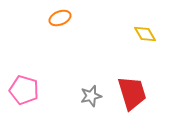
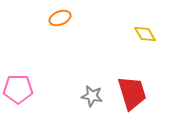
pink pentagon: moved 6 px left, 1 px up; rotated 16 degrees counterclockwise
gray star: moved 1 px right; rotated 25 degrees clockwise
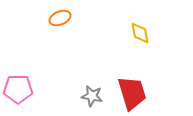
yellow diamond: moved 5 px left, 1 px up; rotated 20 degrees clockwise
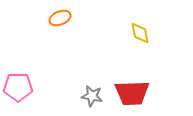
pink pentagon: moved 2 px up
red trapezoid: rotated 105 degrees clockwise
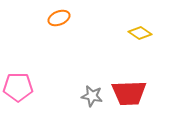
orange ellipse: moved 1 px left
yellow diamond: rotated 45 degrees counterclockwise
red trapezoid: moved 3 px left
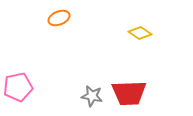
pink pentagon: rotated 12 degrees counterclockwise
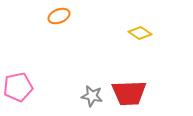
orange ellipse: moved 2 px up
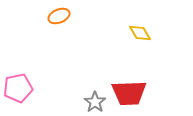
yellow diamond: rotated 25 degrees clockwise
pink pentagon: moved 1 px down
gray star: moved 3 px right, 6 px down; rotated 25 degrees clockwise
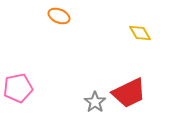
orange ellipse: rotated 45 degrees clockwise
red trapezoid: rotated 24 degrees counterclockwise
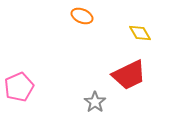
orange ellipse: moved 23 px right
pink pentagon: moved 1 px right, 1 px up; rotated 12 degrees counterclockwise
red trapezoid: moved 18 px up
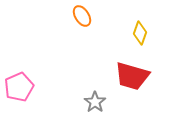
orange ellipse: rotated 35 degrees clockwise
yellow diamond: rotated 50 degrees clockwise
red trapezoid: moved 3 px right, 1 px down; rotated 42 degrees clockwise
